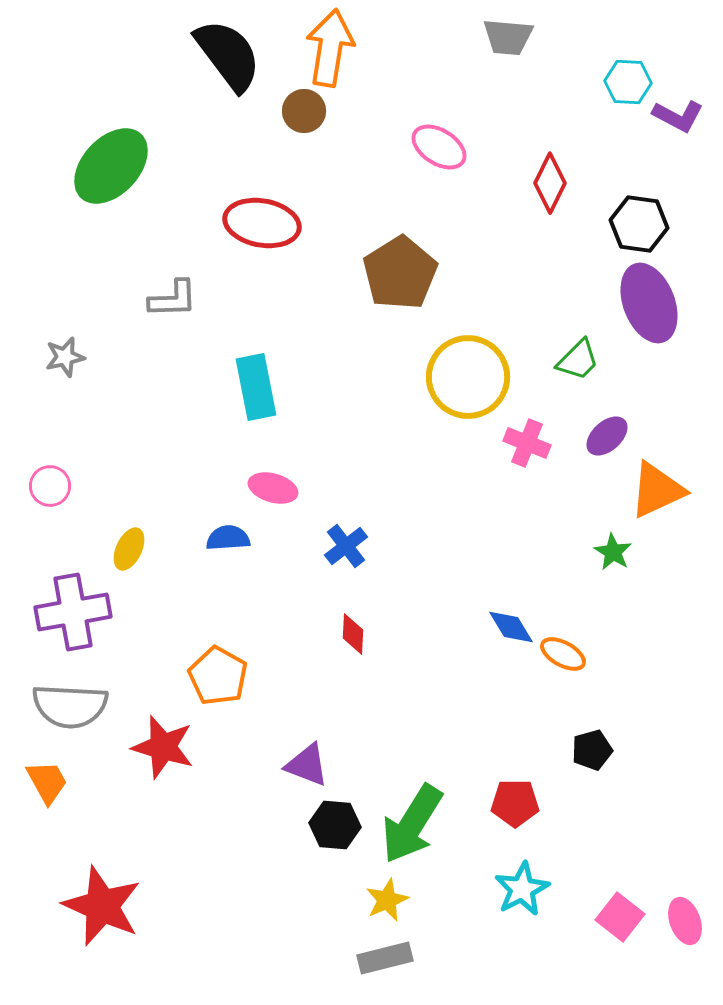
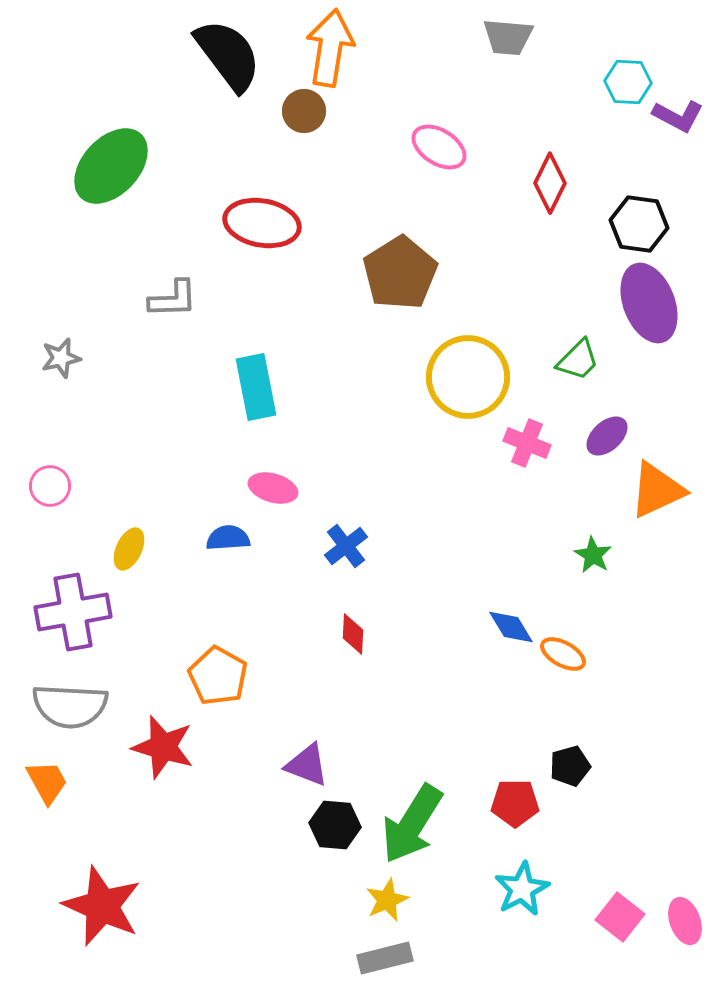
gray star at (65, 357): moved 4 px left, 1 px down
green star at (613, 552): moved 20 px left, 3 px down
black pentagon at (592, 750): moved 22 px left, 16 px down
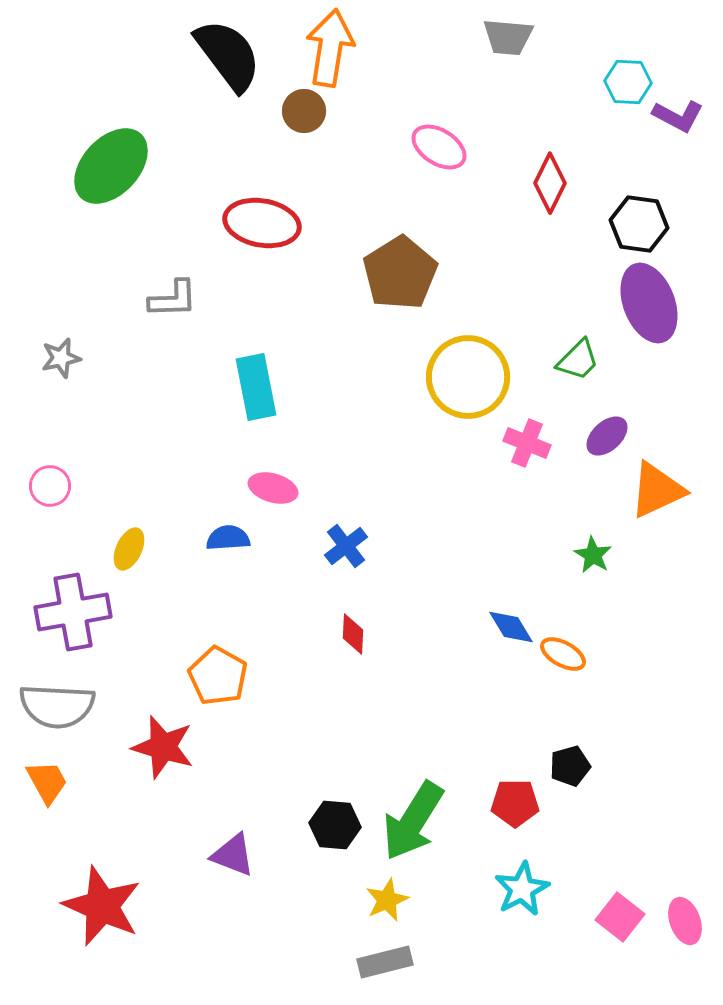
gray semicircle at (70, 706): moved 13 px left
purple triangle at (307, 765): moved 74 px left, 90 px down
green arrow at (412, 824): moved 1 px right, 3 px up
gray rectangle at (385, 958): moved 4 px down
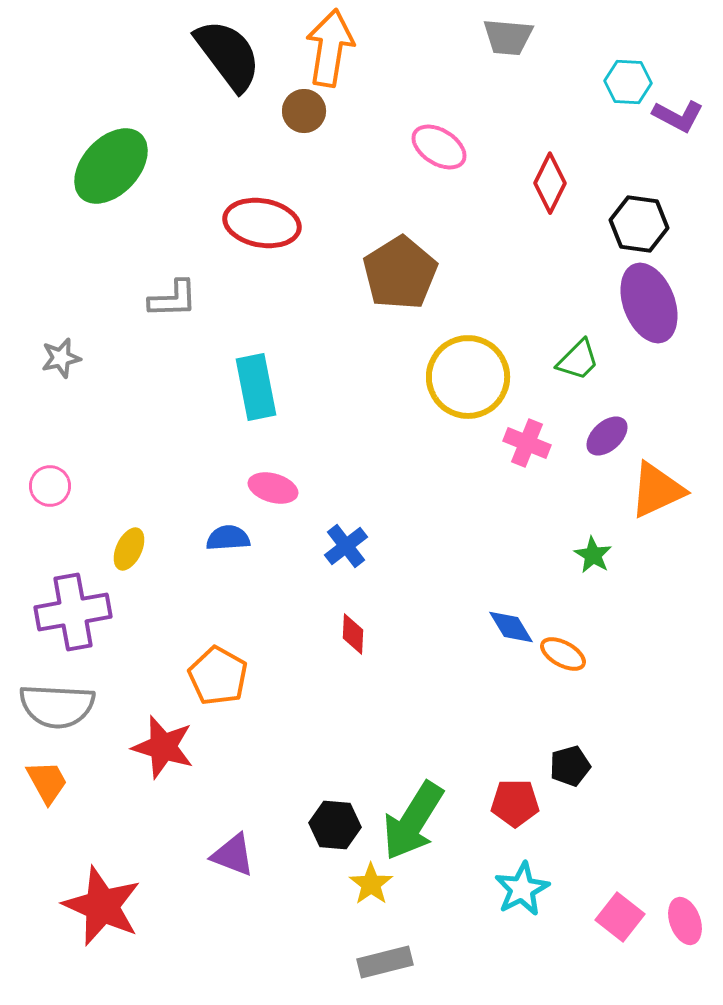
yellow star at (387, 900): moved 16 px left, 16 px up; rotated 12 degrees counterclockwise
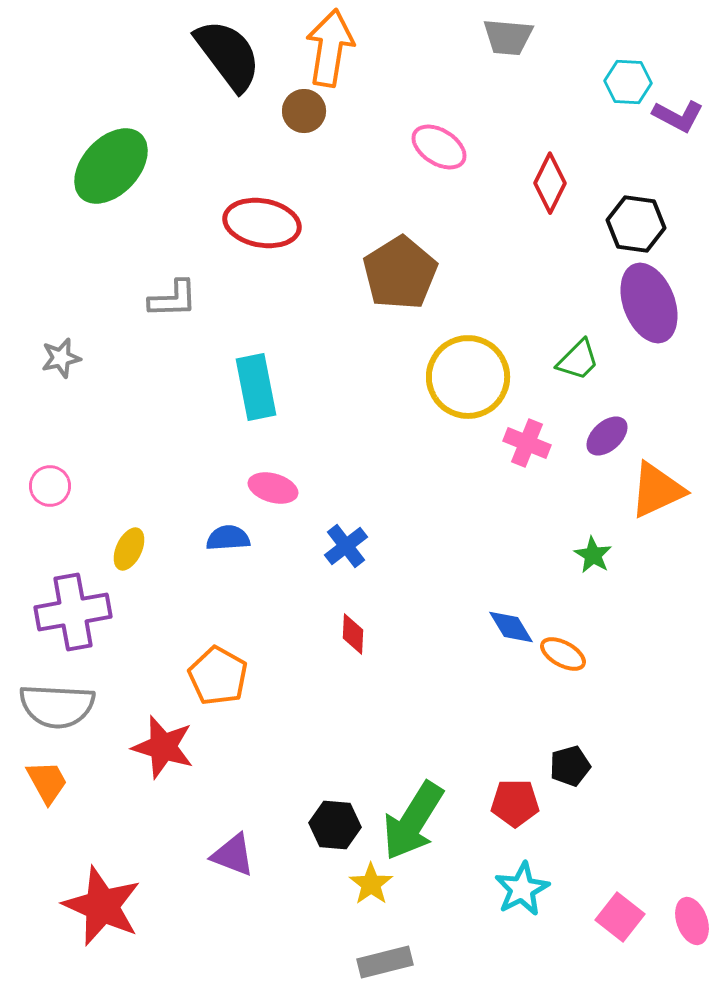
black hexagon at (639, 224): moved 3 px left
pink ellipse at (685, 921): moved 7 px right
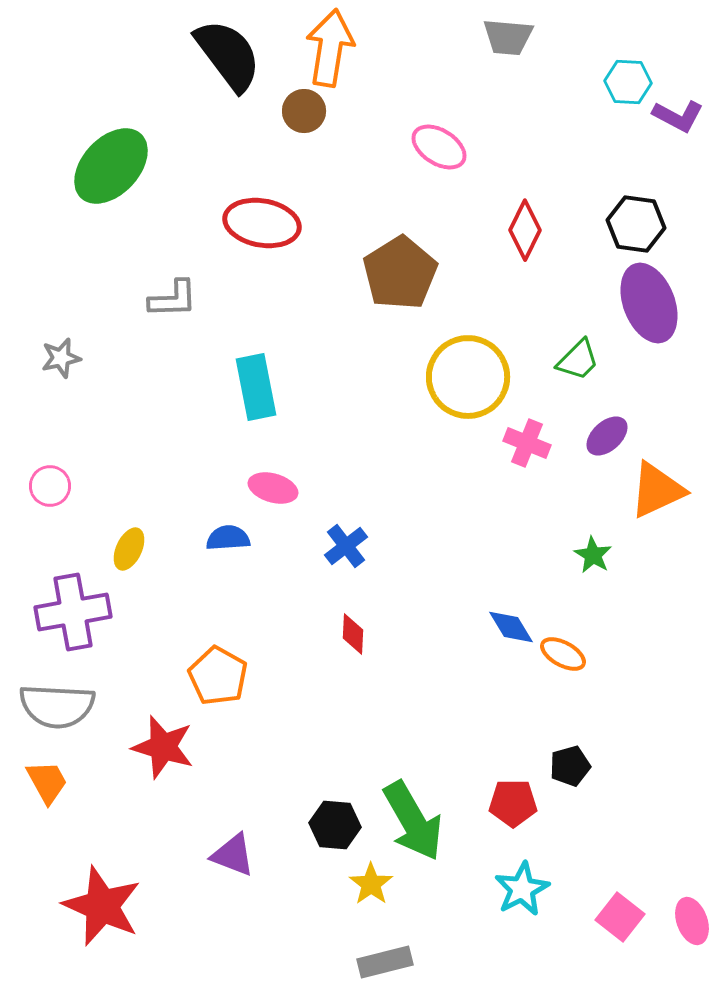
red diamond at (550, 183): moved 25 px left, 47 px down
red pentagon at (515, 803): moved 2 px left
green arrow at (413, 821): rotated 62 degrees counterclockwise
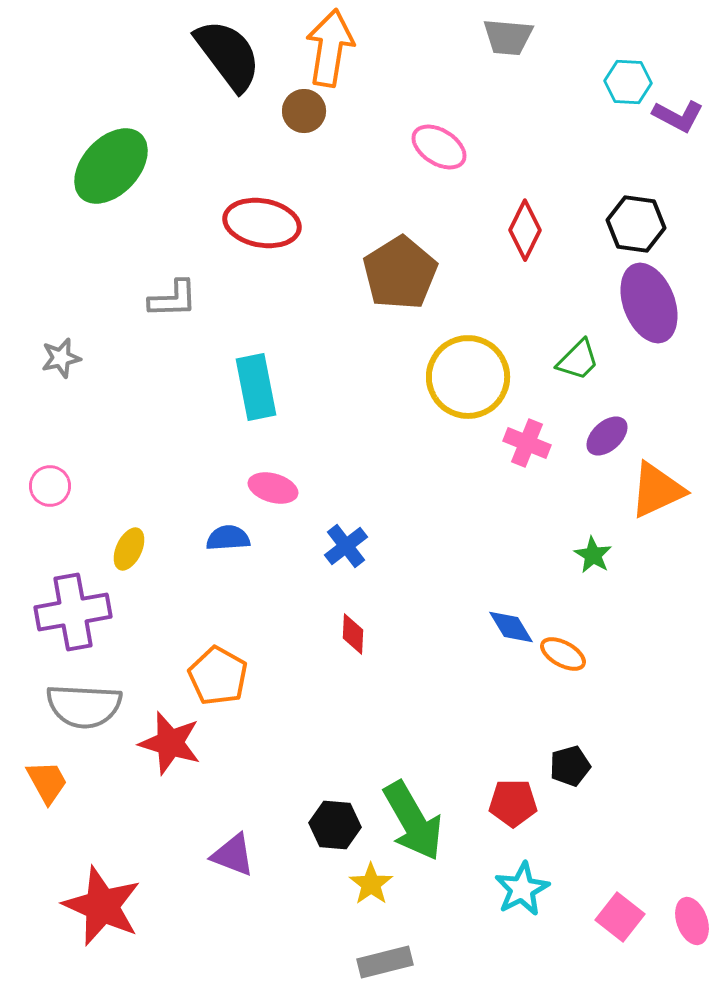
gray semicircle at (57, 706): moved 27 px right
red star at (163, 747): moved 7 px right, 4 px up
